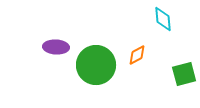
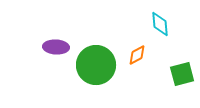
cyan diamond: moved 3 px left, 5 px down
green square: moved 2 px left
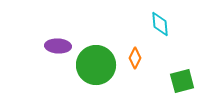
purple ellipse: moved 2 px right, 1 px up
orange diamond: moved 2 px left, 3 px down; rotated 35 degrees counterclockwise
green square: moved 7 px down
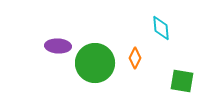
cyan diamond: moved 1 px right, 4 px down
green circle: moved 1 px left, 2 px up
green square: rotated 25 degrees clockwise
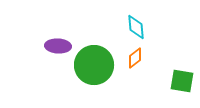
cyan diamond: moved 25 px left, 1 px up
orange diamond: rotated 25 degrees clockwise
green circle: moved 1 px left, 2 px down
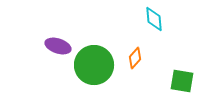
cyan diamond: moved 18 px right, 8 px up
purple ellipse: rotated 15 degrees clockwise
orange diamond: rotated 10 degrees counterclockwise
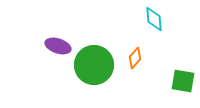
green square: moved 1 px right
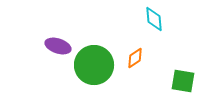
orange diamond: rotated 15 degrees clockwise
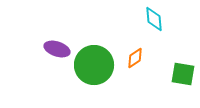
purple ellipse: moved 1 px left, 3 px down
green square: moved 7 px up
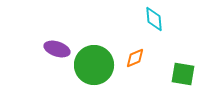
orange diamond: rotated 10 degrees clockwise
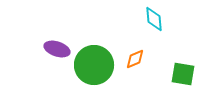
orange diamond: moved 1 px down
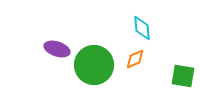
cyan diamond: moved 12 px left, 9 px down
green square: moved 2 px down
